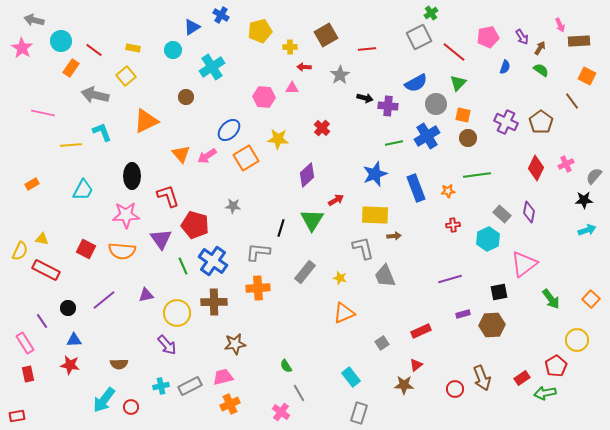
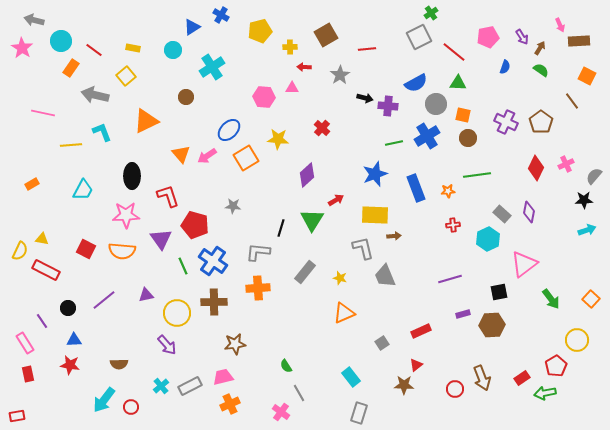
green triangle at (458, 83): rotated 48 degrees clockwise
cyan cross at (161, 386): rotated 28 degrees counterclockwise
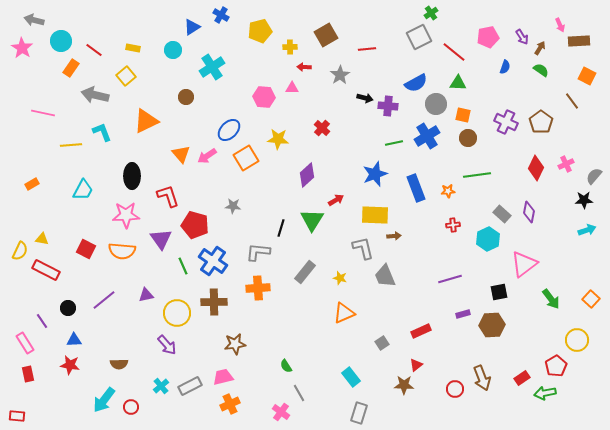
red rectangle at (17, 416): rotated 14 degrees clockwise
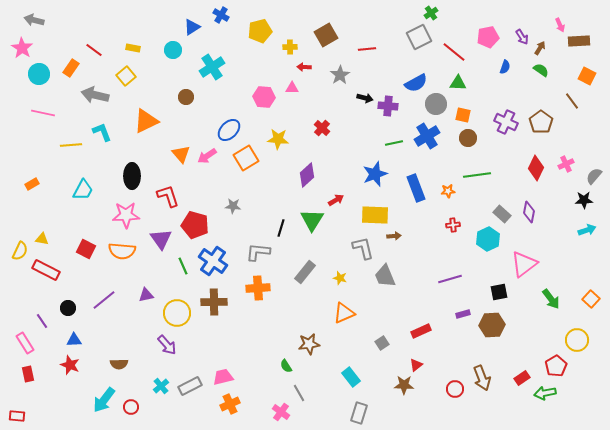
cyan circle at (61, 41): moved 22 px left, 33 px down
brown star at (235, 344): moved 74 px right
red star at (70, 365): rotated 12 degrees clockwise
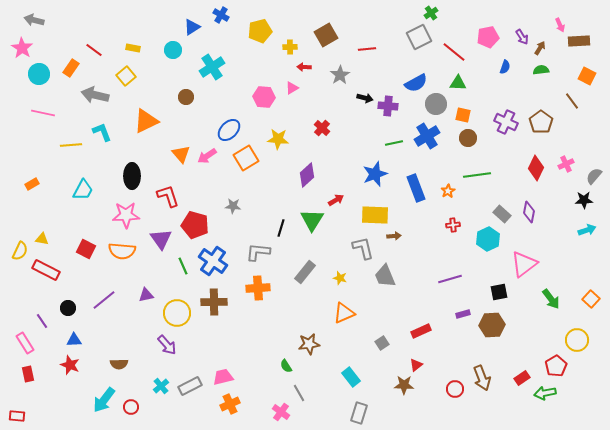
green semicircle at (541, 70): rotated 42 degrees counterclockwise
pink triangle at (292, 88): rotated 32 degrees counterclockwise
orange star at (448, 191): rotated 24 degrees counterclockwise
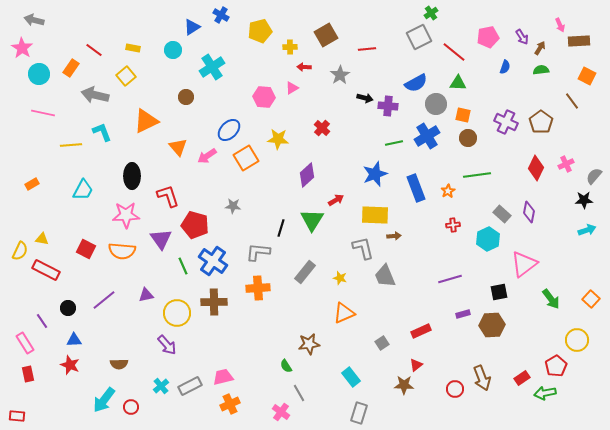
orange triangle at (181, 154): moved 3 px left, 7 px up
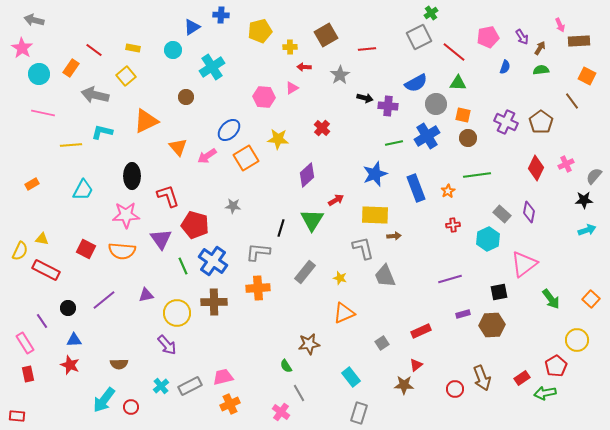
blue cross at (221, 15): rotated 28 degrees counterclockwise
cyan L-shape at (102, 132): rotated 55 degrees counterclockwise
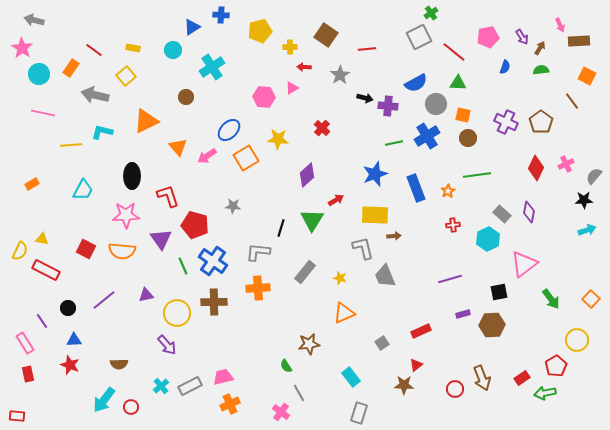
brown square at (326, 35): rotated 25 degrees counterclockwise
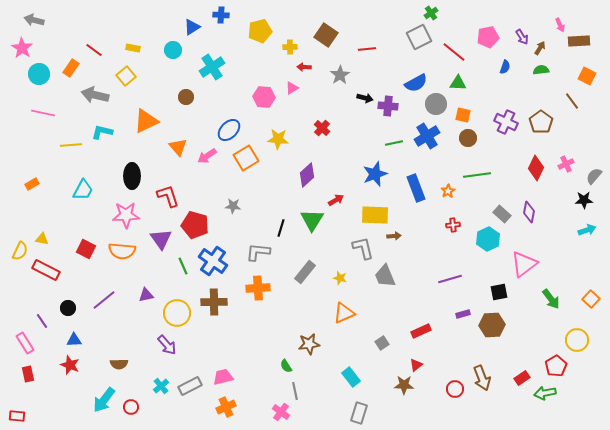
gray line at (299, 393): moved 4 px left, 2 px up; rotated 18 degrees clockwise
orange cross at (230, 404): moved 4 px left, 3 px down
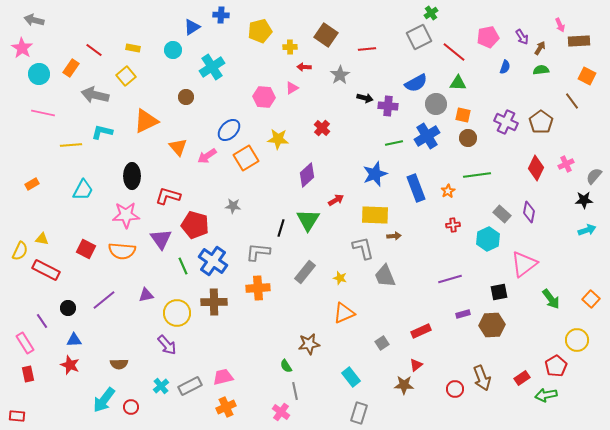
red L-shape at (168, 196): rotated 55 degrees counterclockwise
green triangle at (312, 220): moved 4 px left
green arrow at (545, 393): moved 1 px right, 2 px down
